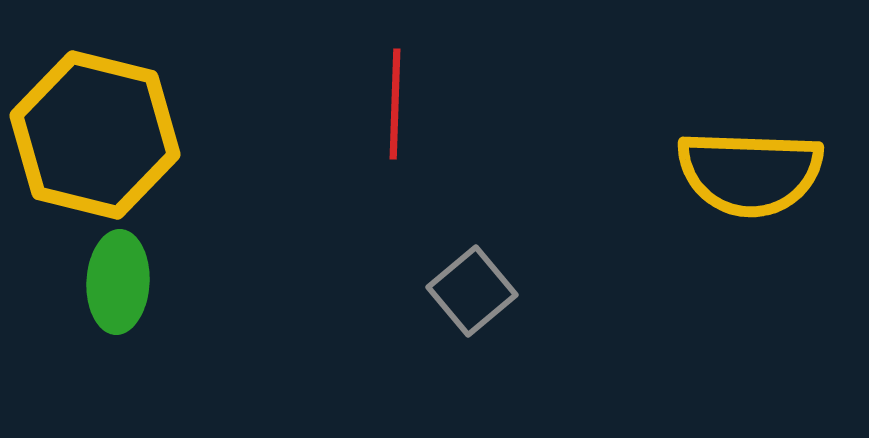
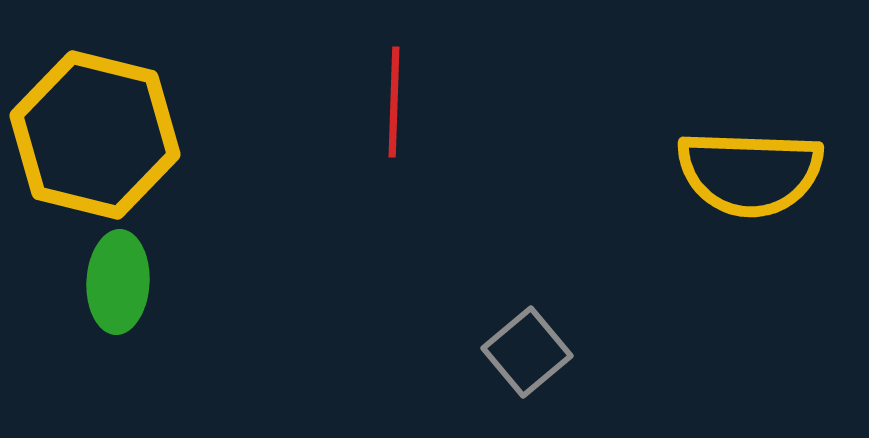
red line: moved 1 px left, 2 px up
gray square: moved 55 px right, 61 px down
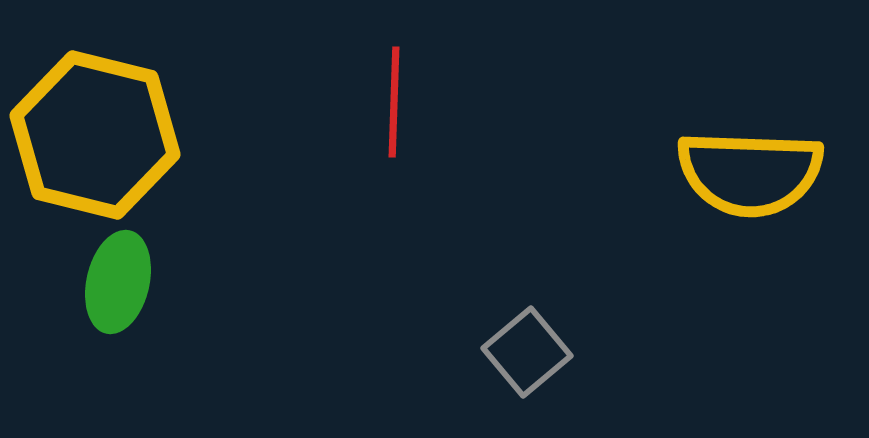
green ellipse: rotated 10 degrees clockwise
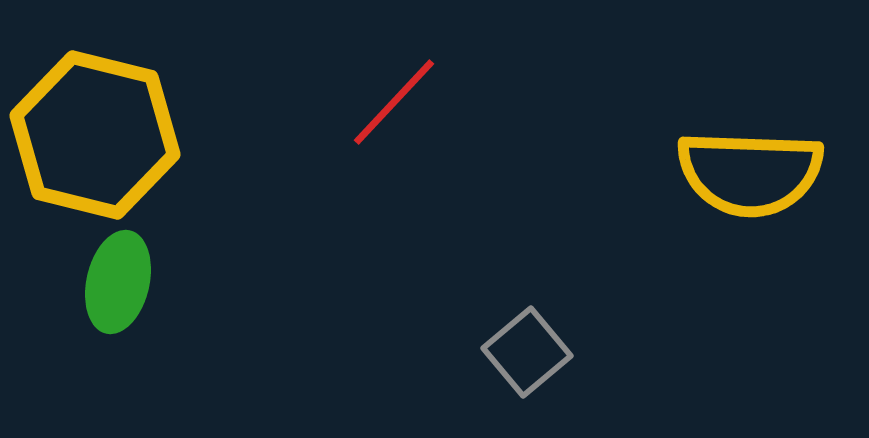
red line: rotated 41 degrees clockwise
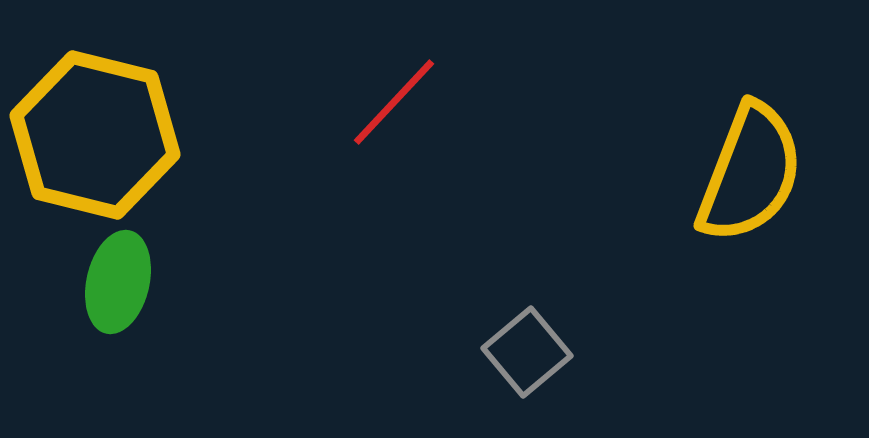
yellow semicircle: rotated 71 degrees counterclockwise
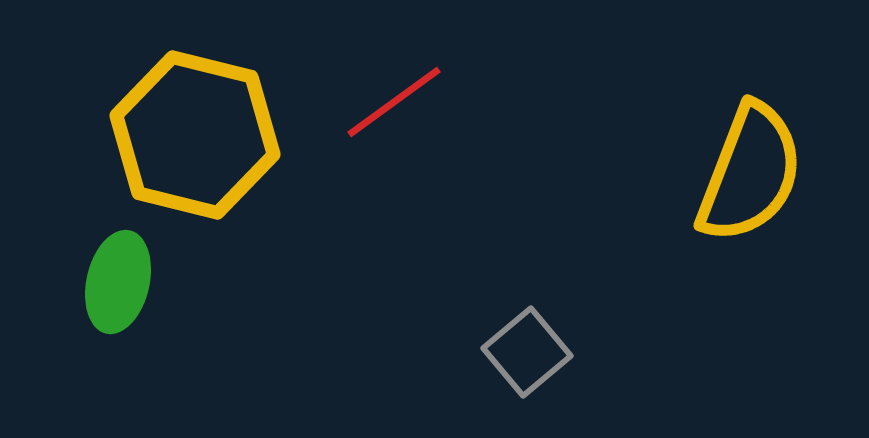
red line: rotated 11 degrees clockwise
yellow hexagon: moved 100 px right
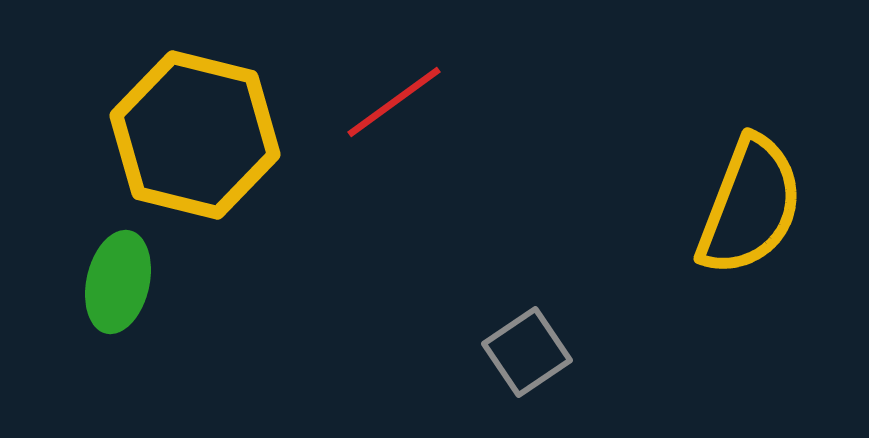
yellow semicircle: moved 33 px down
gray square: rotated 6 degrees clockwise
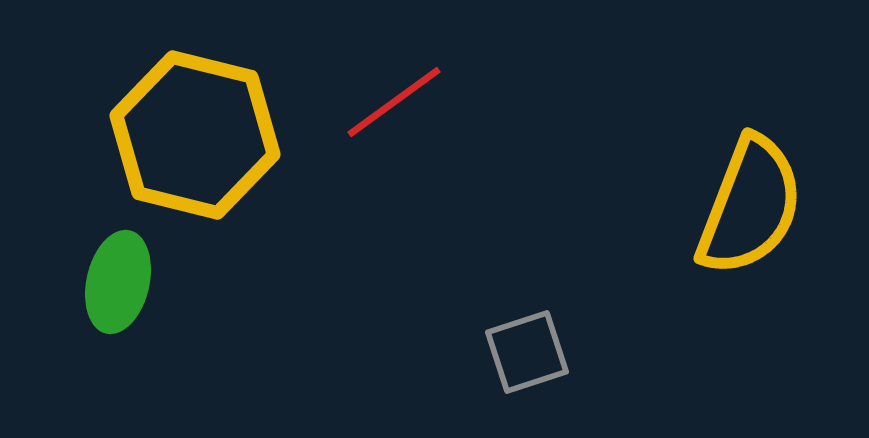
gray square: rotated 16 degrees clockwise
